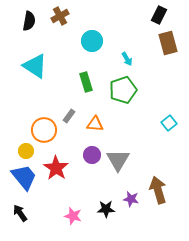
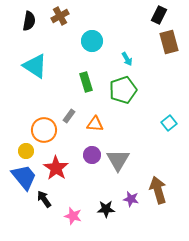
brown rectangle: moved 1 px right, 1 px up
black arrow: moved 24 px right, 14 px up
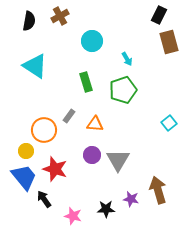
red star: moved 1 px left, 1 px down; rotated 15 degrees counterclockwise
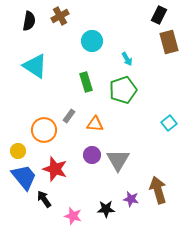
yellow circle: moved 8 px left
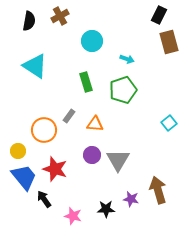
cyan arrow: rotated 40 degrees counterclockwise
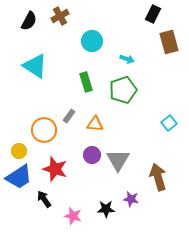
black rectangle: moved 6 px left, 1 px up
black semicircle: rotated 18 degrees clockwise
yellow circle: moved 1 px right
blue trapezoid: moved 5 px left; rotated 96 degrees clockwise
brown arrow: moved 13 px up
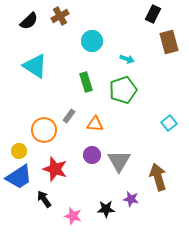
black semicircle: rotated 18 degrees clockwise
gray triangle: moved 1 px right, 1 px down
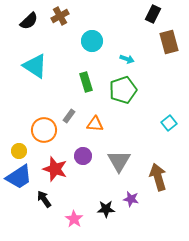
purple circle: moved 9 px left, 1 px down
pink star: moved 1 px right, 3 px down; rotated 18 degrees clockwise
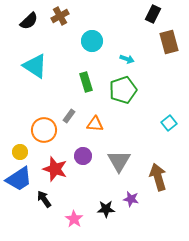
yellow circle: moved 1 px right, 1 px down
blue trapezoid: moved 2 px down
